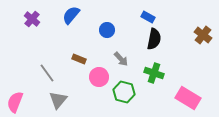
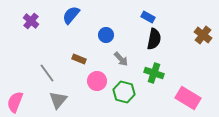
purple cross: moved 1 px left, 2 px down
blue circle: moved 1 px left, 5 px down
pink circle: moved 2 px left, 4 px down
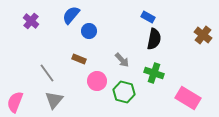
blue circle: moved 17 px left, 4 px up
gray arrow: moved 1 px right, 1 px down
gray triangle: moved 4 px left
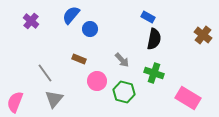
blue circle: moved 1 px right, 2 px up
gray line: moved 2 px left
gray triangle: moved 1 px up
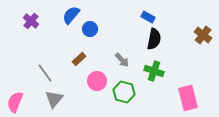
brown rectangle: rotated 64 degrees counterclockwise
green cross: moved 2 px up
pink rectangle: rotated 45 degrees clockwise
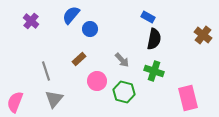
gray line: moved 1 px right, 2 px up; rotated 18 degrees clockwise
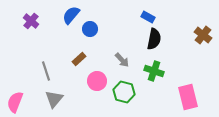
pink rectangle: moved 1 px up
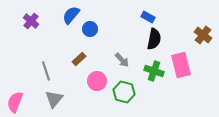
pink rectangle: moved 7 px left, 32 px up
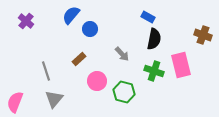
purple cross: moved 5 px left
brown cross: rotated 18 degrees counterclockwise
gray arrow: moved 6 px up
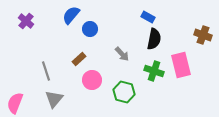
pink circle: moved 5 px left, 1 px up
pink semicircle: moved 1 px down
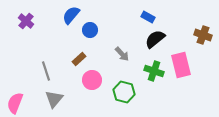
blue circle: moved 1 px down
black semicircle: moved 1 px right; rotated 140 degrees counterclockwise
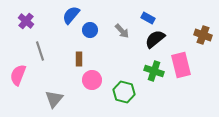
blue rectangle: moved 1 px down
gray arrow: moved 23 px up
brown rectangle: rotated 48 degrees counterclockwise
gray line: moved 6 px left, 20 px up
pink semicircle: moved 3 px right, 28 px up
